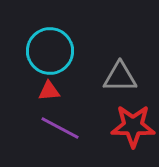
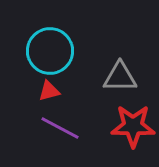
red triangle: rotated 10 degrees counterclockwise
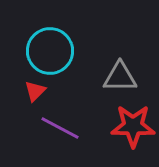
red triangle: moved 14 px left; rotated 30 degrees counterclockwise
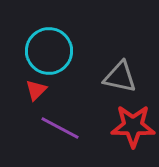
cyan circle: moved 1 px left
gray triangle: rotated 12 degrees clockwise
red triangle: moved 1 px right, 1 px up
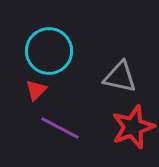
red star: moved 1 px down; rotated 21 degrees counterclockwise
